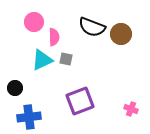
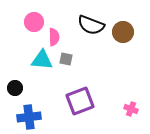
black semicircle: moved 1 px left, 2 px up
brown circle: moved 2 px right, 2 px up
cyan triangle: rotated 30 degrees clockwise
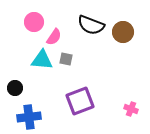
pink semicircle: rotated 36 degrees clockwise
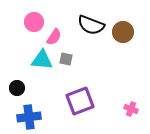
black circle: moved 2 px right
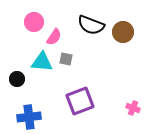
cyan triangle: moved 2 px down
black circle: moved 9 px up
pink cross: moved 2 px right, 1 px up
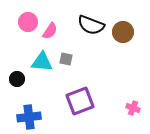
pink circle: moved 6 px left
pink semicircle: moved 4 px left, 6 px up
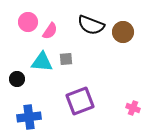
gray square: rotated 16 degrees counterclockwise
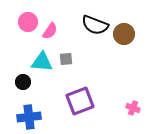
black semicircle: moved 4 px right
brown circle: moved 1 px right, 2 px down
black circle: moved 6 px right, 3 px down
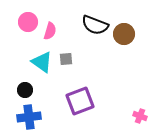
pink semicircle: rotated 18 degrees counterclockwise
cyan triangle: rotated 30 degrees clockwise
black circle: moved 2 px right, 8 px down
pink cross: moved 7 px right, 8 px down
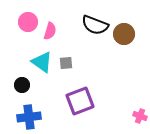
gray square: moved 4 px down
black circle: moved 3 px left, 5 px up
